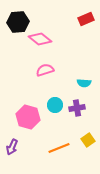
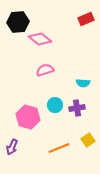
cyan semicircle: moved 1 px left
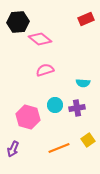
purple arrow: moved 1 px right, 2 px down
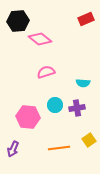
black hexagon: moved 1 px up
pink semicircle: moved 1 px right, 2 px down
pink hexagon: rotated 10 degrees counterclockwise
yellow square: moved 1 px right
orange line: rotated 15 degrees clockwise
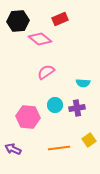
red rectangle: moved 26 px left
pink semicircle: rotated 18 degrees counterclockwise
purple arrow: rotated 91 degrees clockwise
